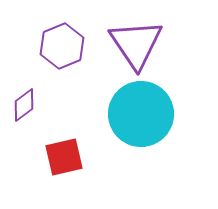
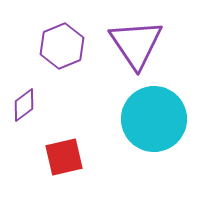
cyan circle: moved 13 px right, 5 px down
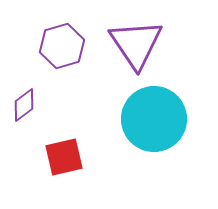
purple hexagon: rotated 6 degrees clockwise
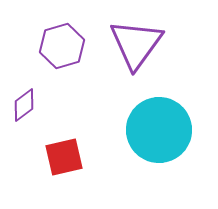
purple triangle: rotated 10 degrees clockwise
cyan circle: moved 5 px right, 11 px down
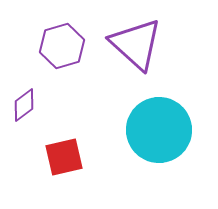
purple triangle: rotated 24 degrees counterclockwise
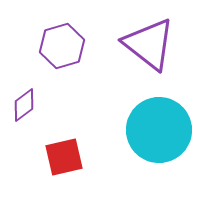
purple triangle: moved 13 px right; rotated 4 degrees counterclockwise
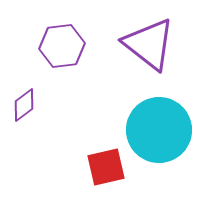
purple hexagon: rotated 9 degrees clockwise
red square: moved 42 px right, 10 px down
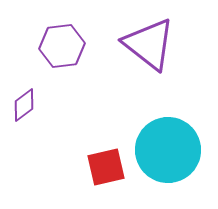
cyan circle: moved 9 px right, 20 px down
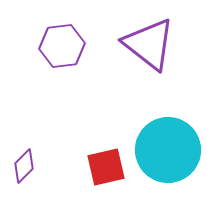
purple diamond: moved 61 px down; rotated 8 degrees counterclockwise
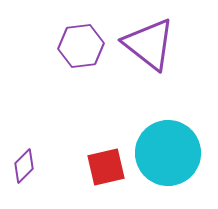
purple hexagon: moved 19 px right
cyan circle: moved 3 px down
